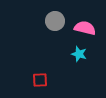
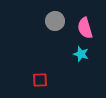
pink semicircle: rotated 120 degrees counterclockwise
cyan star: moved 2 px right
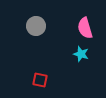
gray circle: moved 19 px left, 5 px down
red square: rotated 14 degrees clockwise
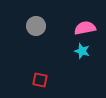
pink semicircle: rotated 95 degrees clockwise
cyan star: moved 1 px right, 3 px up
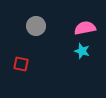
red square: moved 19 px left, 16 px up
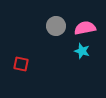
gray circle: moved 20 px right
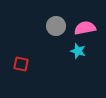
cyan star: moved 4 px left
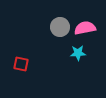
gray circle: moved 4 px right, 1 px down
cyan star: moved 2 px down; rotated 21 degrees counterclockwise
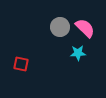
pink semicircle: rotated 55 degrees clockwise
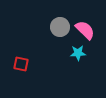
pink semicircle: moved 2 px down
